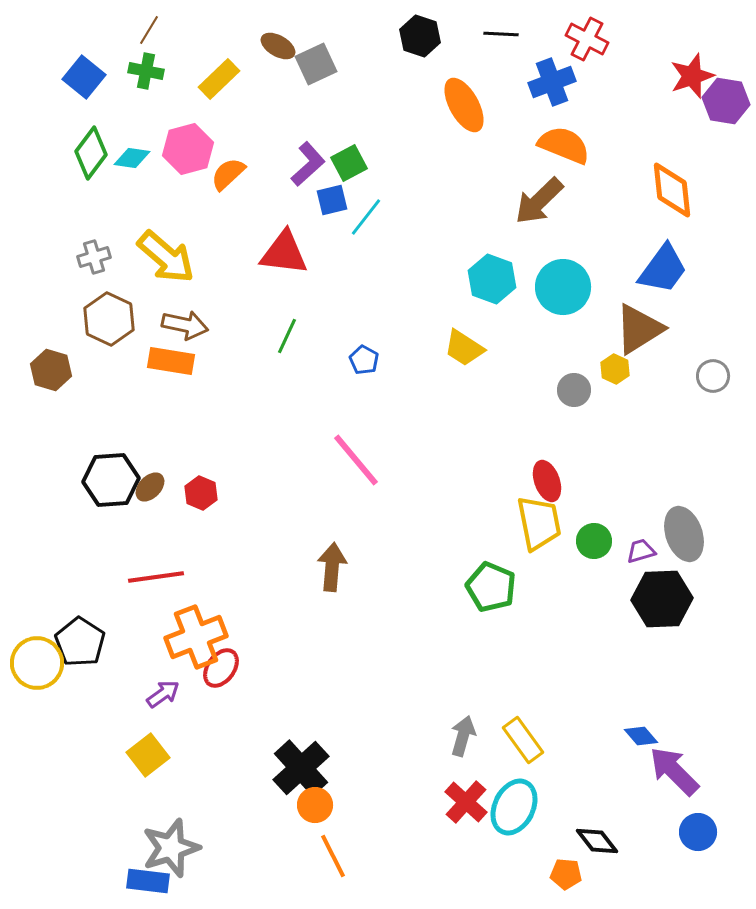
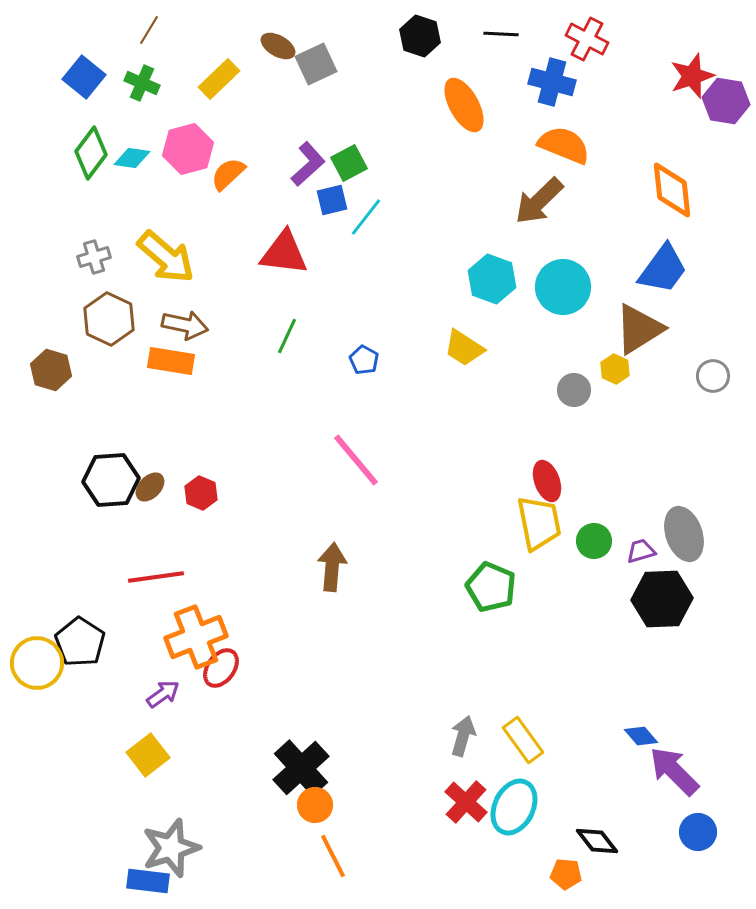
green cross at (146, 71): moved 4 px left, 12 px down; rotated 12 degrees clockwise
blue cross at (552, 82): rotated 36 degrees clockwise
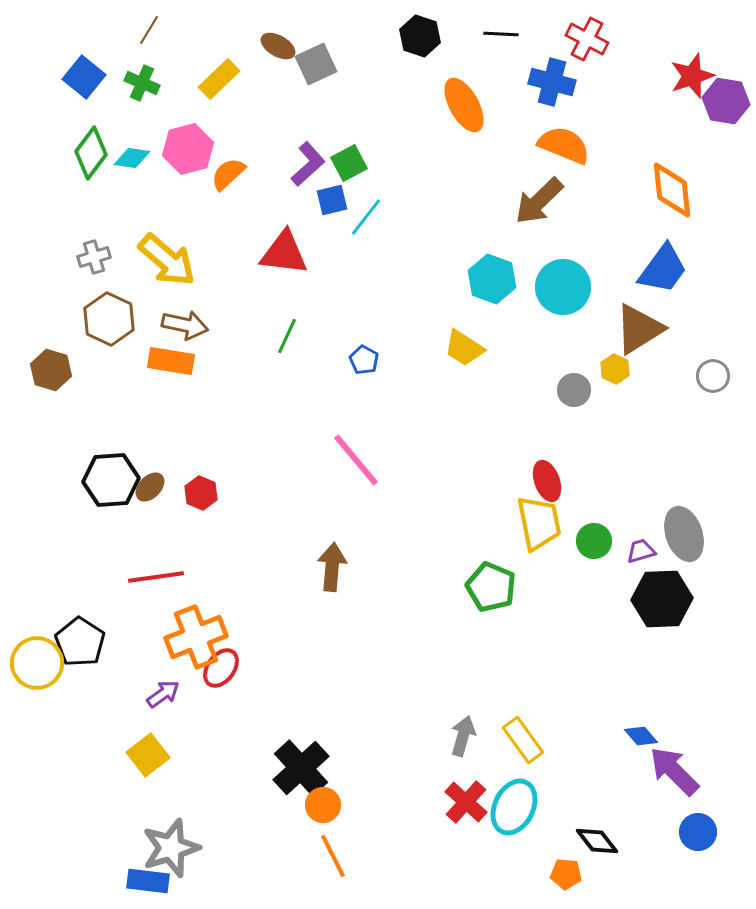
yellow arrow at (166, 257): moved 1 px right, 3 px down
orange circle at (315, 805): moved 8 px right
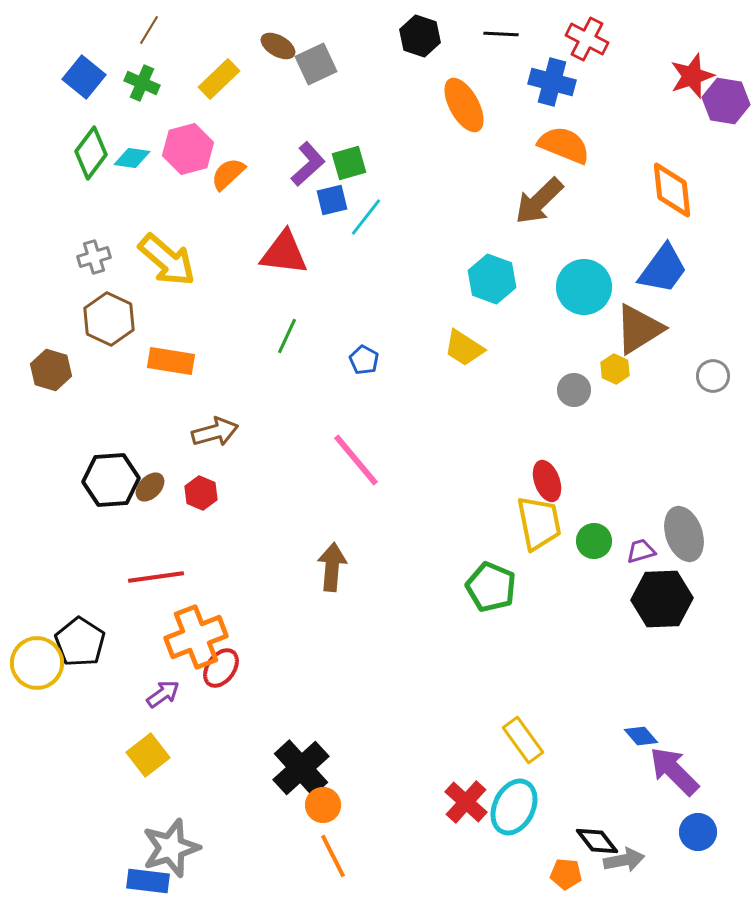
green square at (349, 163): rotated 12 degrees clockwise
cyan circle at (563, 287): moved 21 px right
brown arrow at (185, 325): moved 30 px right, 107 px down; rotated 27 degrees counterclockwise
gray arrow at (463, 736): moved 161 px right, 124 px down; rotated 63 degrees clockwise
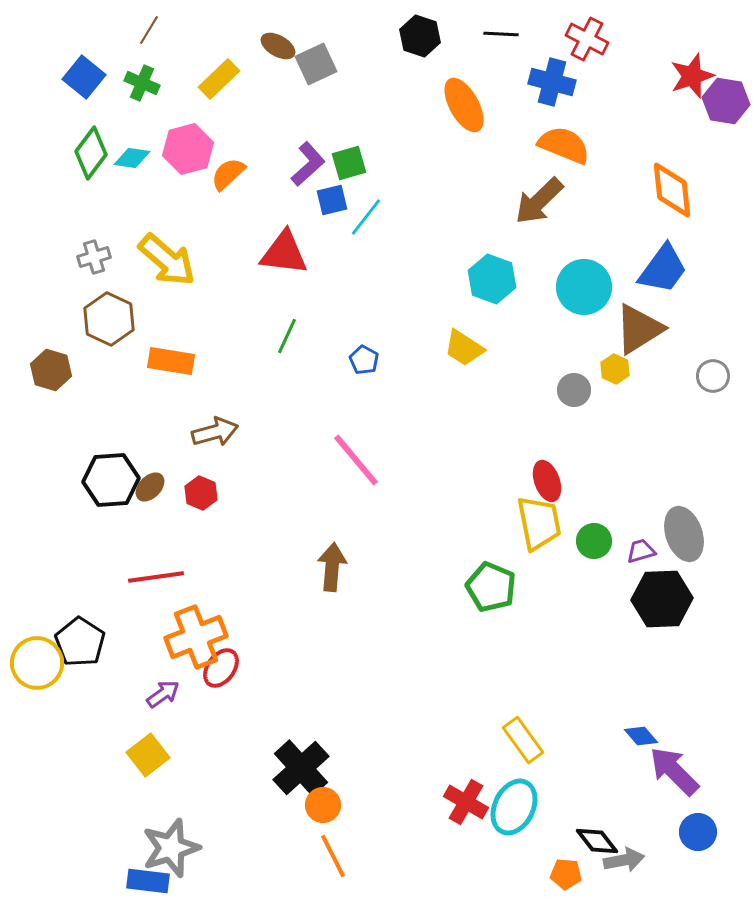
red cross at (466, 802): rotated 12 degrees counterclockwise
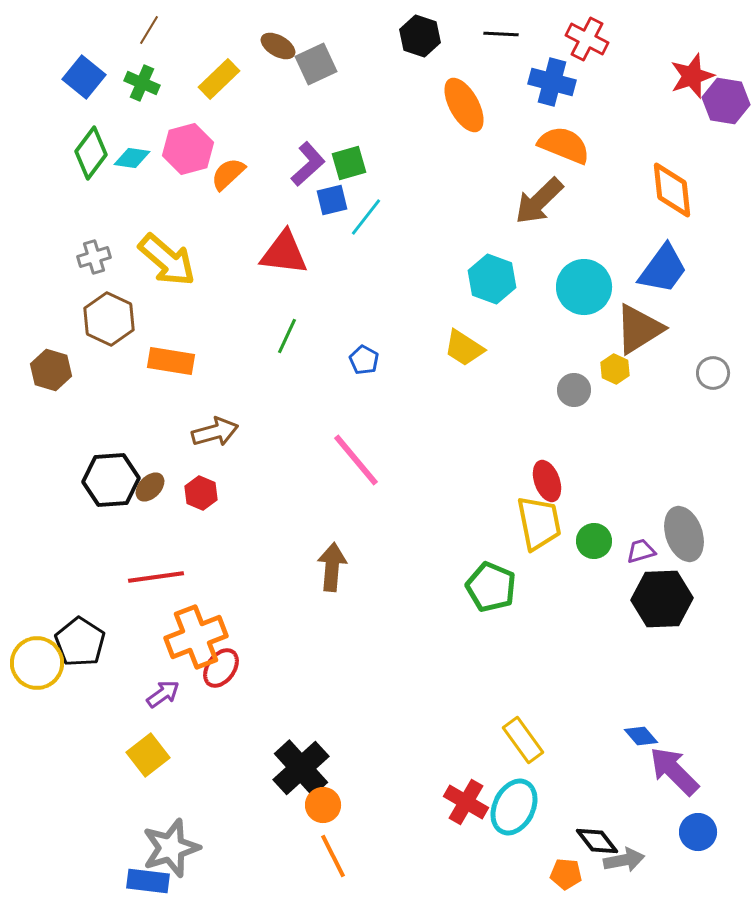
gray circle at (713, 376): moved 3 px up
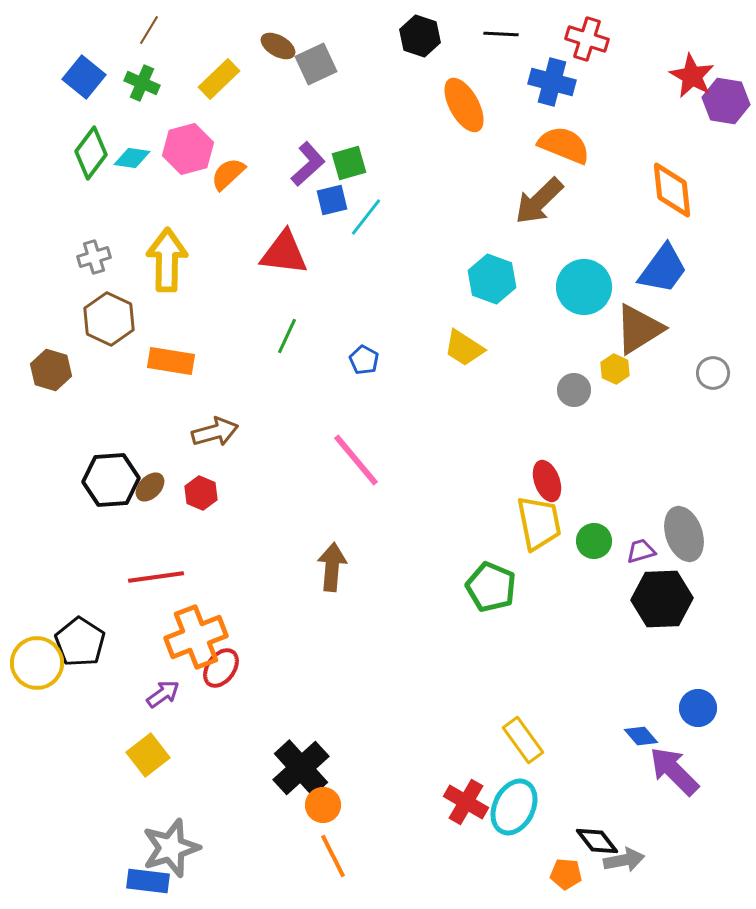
red cross at (587, 39): rotated 9 degrees counterclockwise
red star at (692, 76): rotated 24 degrees counterclockwise
yellow arrow at (167, 260): rotated 130 degrees counterclockwise
blue circle at (698, 832): moved 124 px up
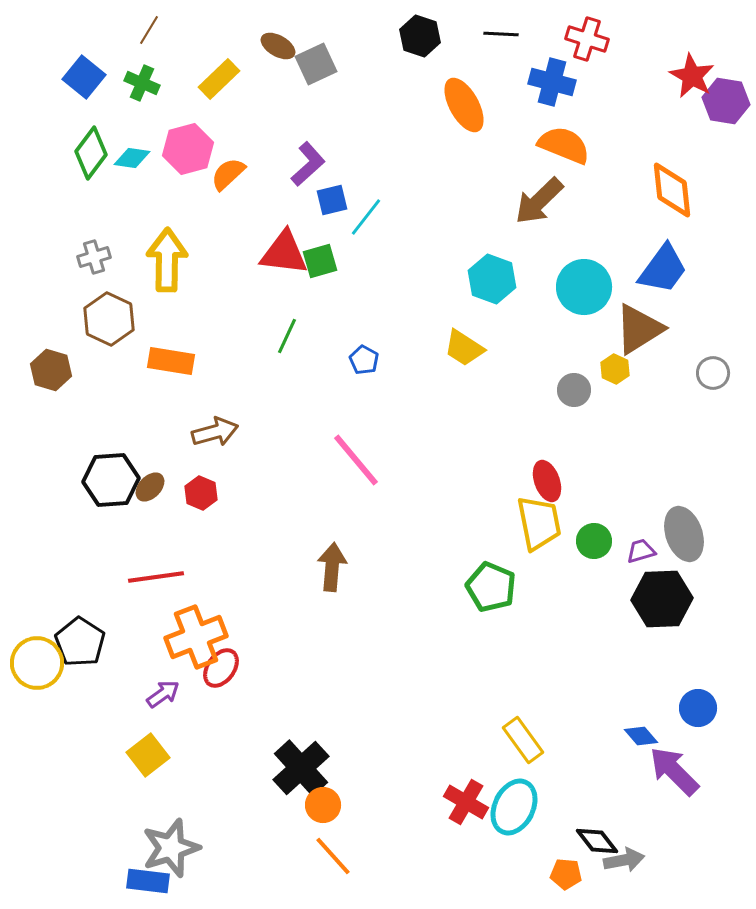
green square at (349, 163): moved 29 px left, 98 px down
orange line at (333, 856): rotated 15 degrees counterclockwise
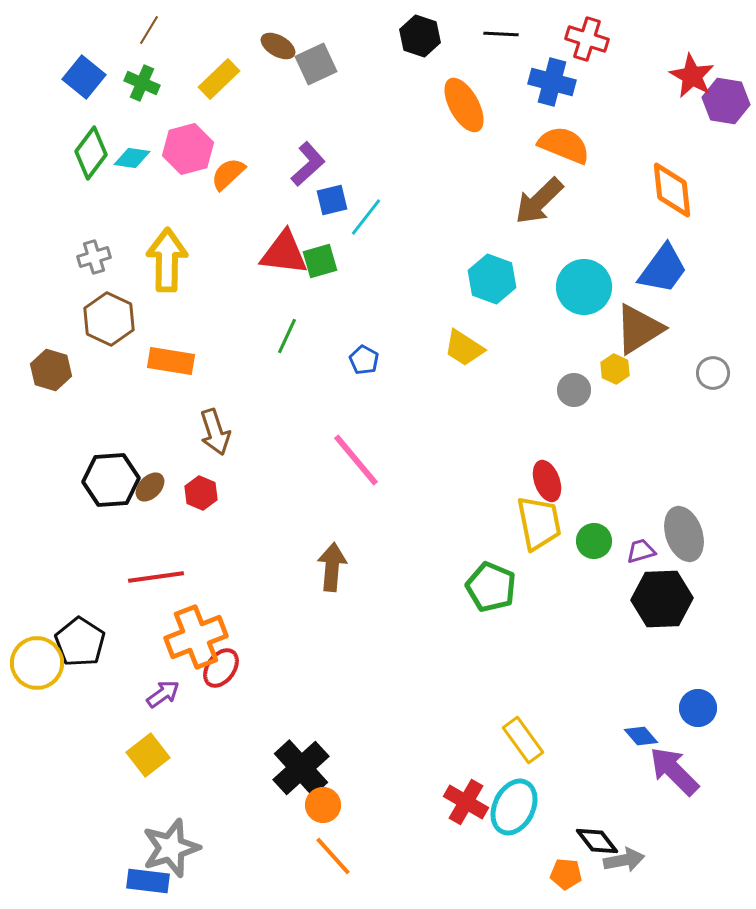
brown arrow at (215, 432): rotated 87 degrees clockwise
